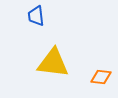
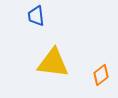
orange diamond: moved 2 px up; rotated 45 degrees counterclockwise
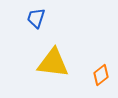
blue trapezoid: moved 2 px down; rotated 25 degrees clockwise
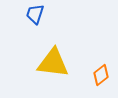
blue trapezoid: moved 1 px left, 4 px up
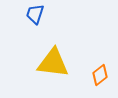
orange diamond: moved 1 px left
